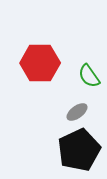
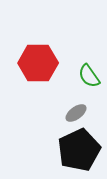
red hexagon: moved 2 px left
gray ellipse: moved 1 px left, 1 px down
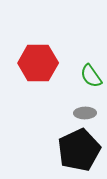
green semicircle: moved 2 px right
gray ellipse: moved 9 px right; rotated 35 degrees clockwise
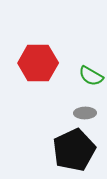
green semicircle: rotated 25 degrees counterclockwise
black pentagon: moved 5 px left
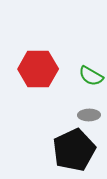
red hexagon: moved 6 px down
gray ellipse: moved 4 px right, 2 px down
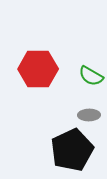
black pentagon: moved 2 px left
